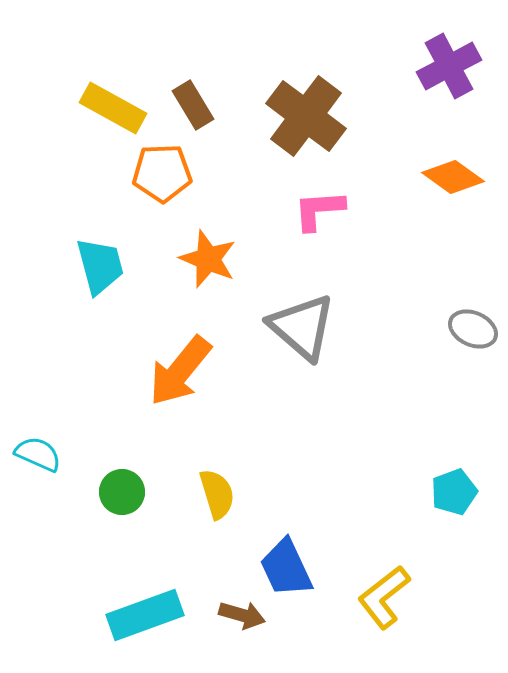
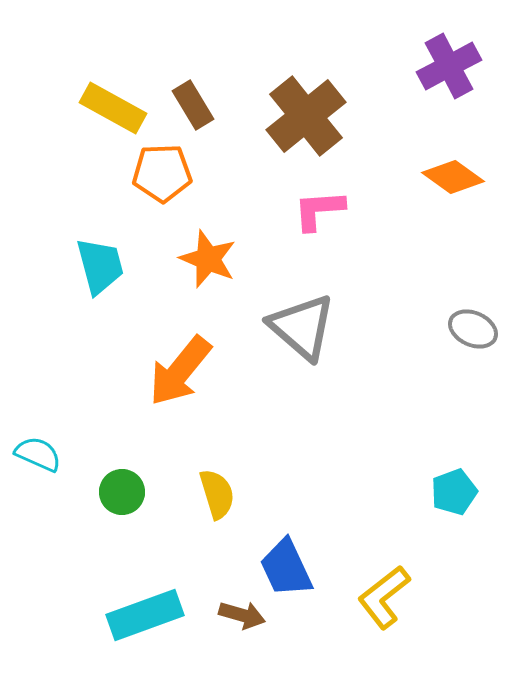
brown cross: rotated 14 degrees clockwise
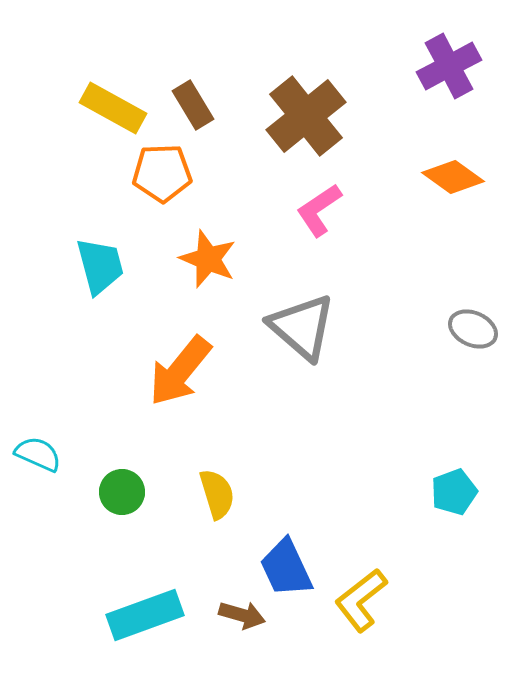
pink L-shape: rotated 30 degrees counterclockwise
yellow L-shape: moved 23 px left, 3 px down
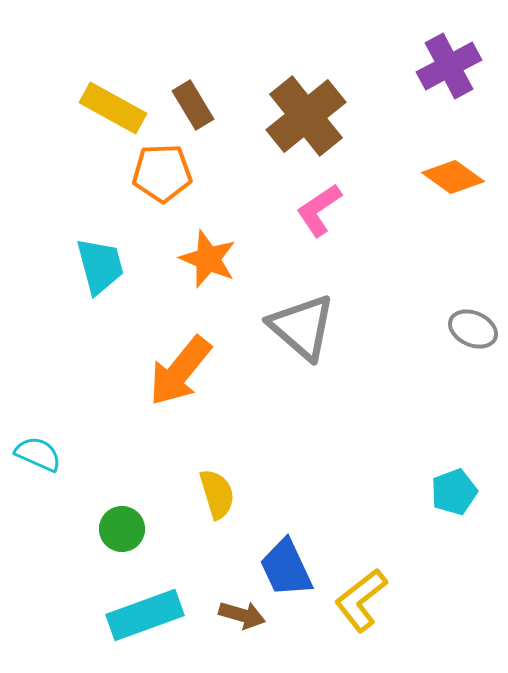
green circle: moved 37 px down
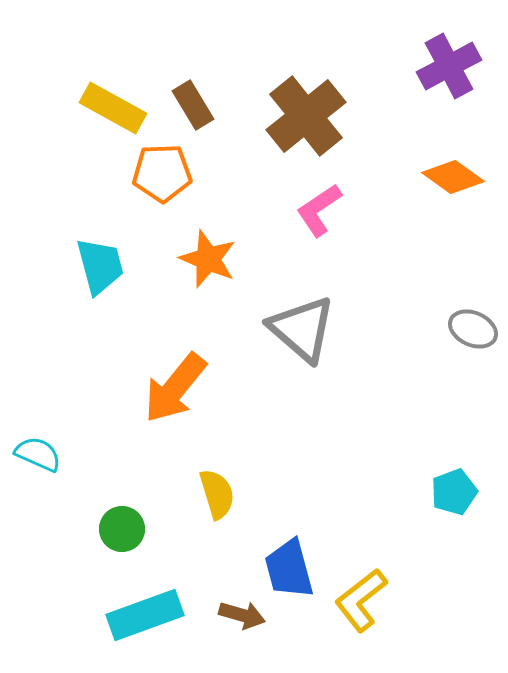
gray triangle: moved 2 px down
orange arrow: moved 5 px left, 17 px down
blue trapezoid: moved 3 px right, 1 px down; rotated 10 degrees clockwise
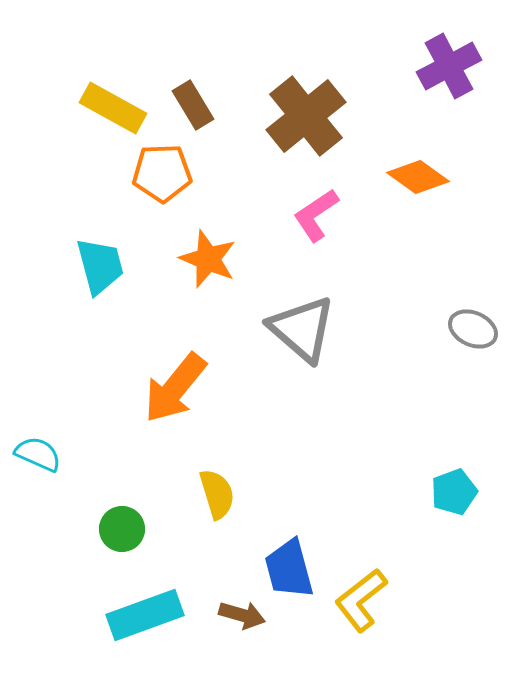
orange diamond: moved 35 px left
pink L-shape: moved 3 px left, 5 px down
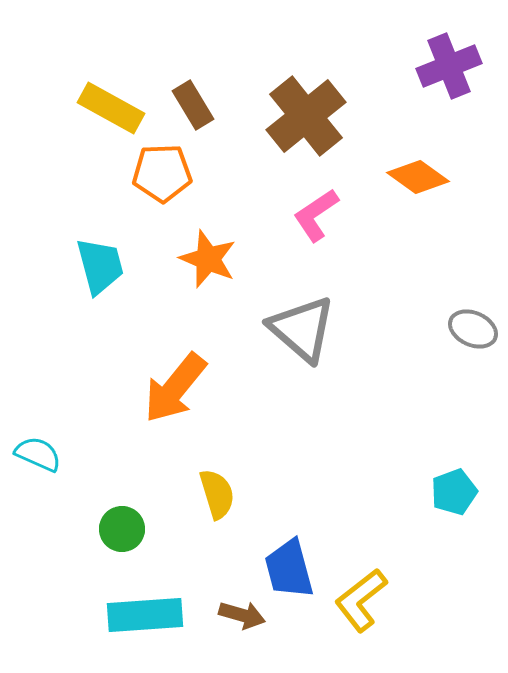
purple cross: rotated 6 degrees clockwise
yellow rectangle: moved 2 px left
cyan rectangle: rotated 16 degrees clockwise
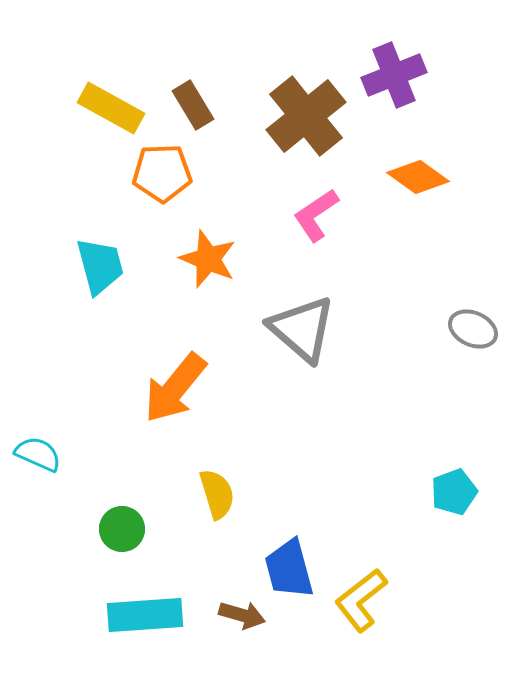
purple cross: moved 55 px left, 9 px down
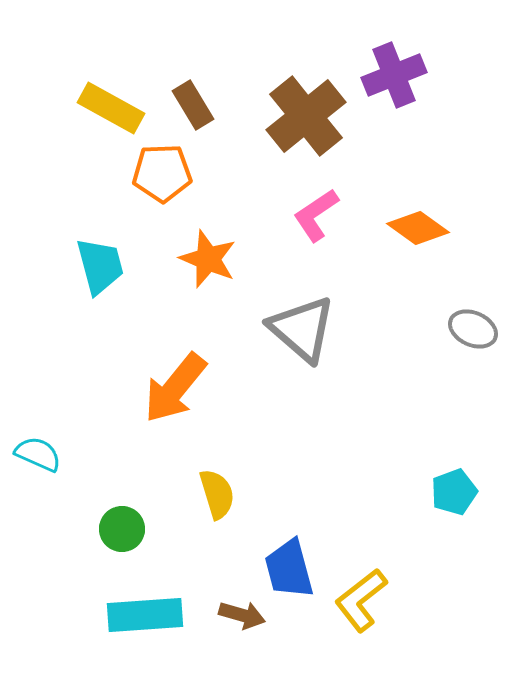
orange diamond: moved 51 px down
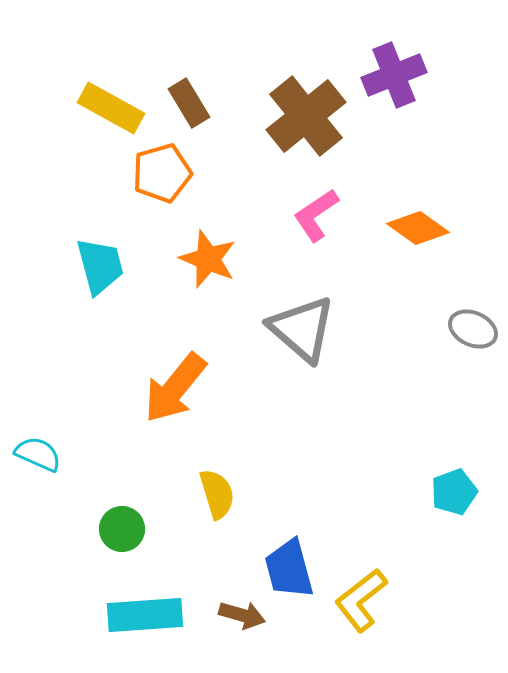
brown rectangle: moved 4 px left, 2 px up
orange pentagon: rotated 14 degrees counterclockwise
